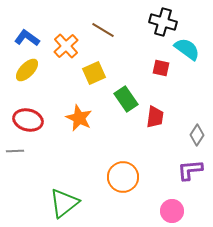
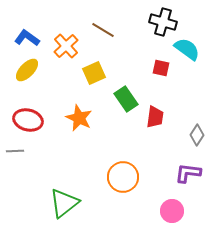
purple L-shape: moved 2 px left, 3 px down; rotated 12 degrees clockwise
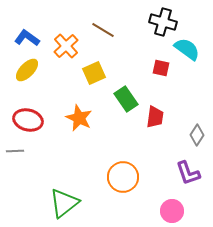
purple L-shape: rotated 116 degrees counterclockwise
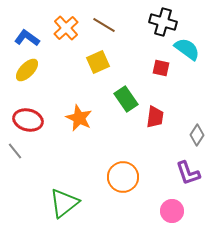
brown line: moved 1 px right, 5 px up
orange cross: moved 18 px up
yellow square: moved 4 px right, 11 px up
gray line: rotated 54 degrees clockwise
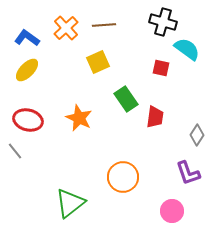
brown line: rotated 35 degrees counterclockwise
green triangle: moved 6 px right
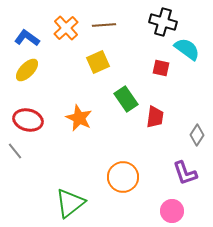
purple L-shape: moved 3 px left
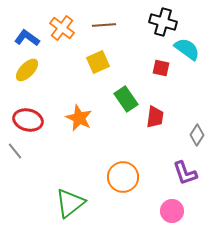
orange cross: moved 4 px left; rotated 10 degrees counterclockwise
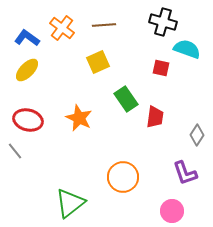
cyan semicircle: rotated 16 degrees counterclockwise
